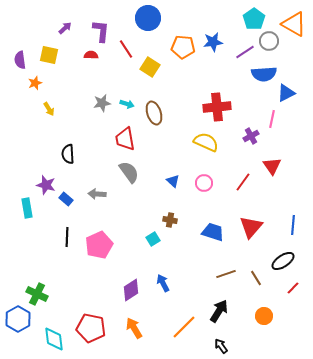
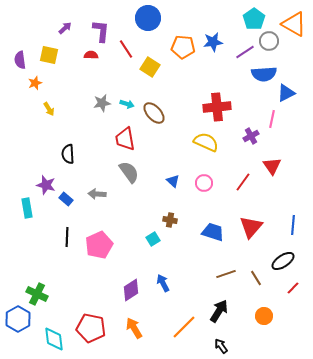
brown ellipse at (154, 113): rotated 25 degrees counterclockwise
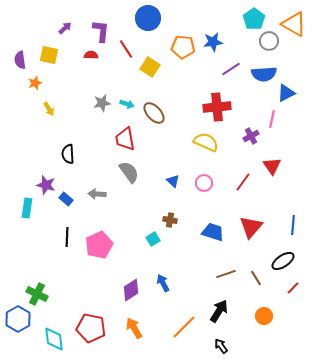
purple line at (245, 52): moved 14 px left, 17 px down
cyan rectangle at (27, 208): rotated 18 degrees clockwise
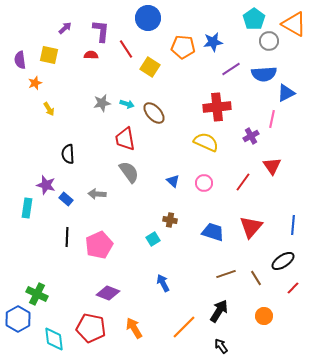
purple diamond at (131, 290): moved 23 px left, 3 px down; rotated 55 degrees clockwise
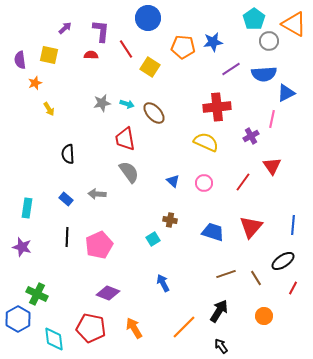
purple star at (46, 185): moved 24 px left, 62 px down
red line at (293, 288): rotated 16 degrees counterclockwise
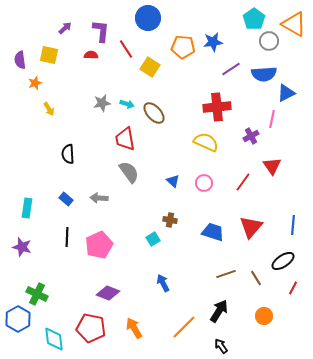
gray arrow at (97, 194): moved 2 px right, 4 px down
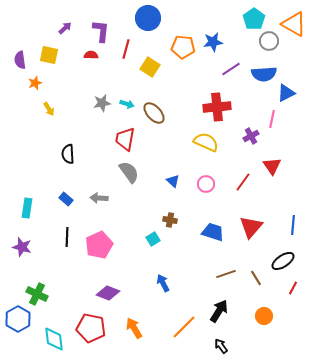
red line at (126, 49): rotated 48 degrees clockwise
red trapezoid at (125, 139): rotated 20 degrees clockwise
pink circle at (204, 183): moved 2 px right, 1 px down
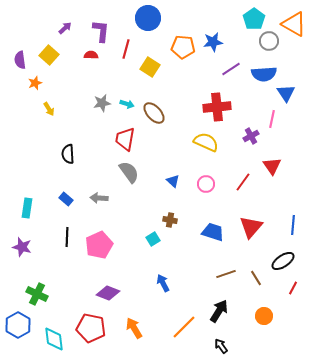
yellow square at (49, 55): rotated 30 degrees clockwise
blue triangle at (286, 93): rotated 36 degrees counterclockwise
blue hexagon at (18, 319): moved 6 px down
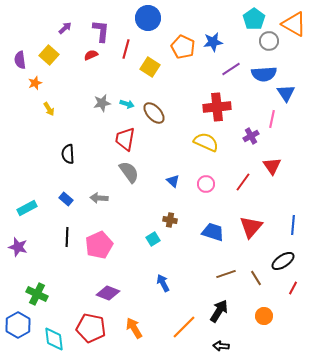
orange pentagon at (183, 47): rotated 20 degrees clockwise
red semicircle at (91, 55): rotated 24 degrees counterclockwise
cyan rectangle at (27, 208): rotated 54 degrees clockwise
purple star at (22, 247): moved 4 px left
black arrow at (221, 346): rotated 49 degrees counterclockwise
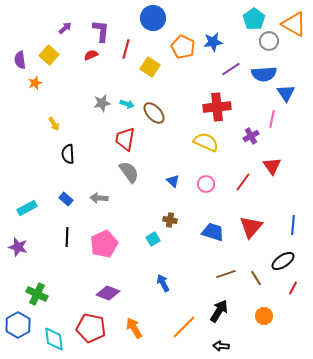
blue circle at (148, 18): moved 5 px right
yellow arrow at (49, 109): moved 5 px right, 15 px down
pink pentagon at (99, 245): moved 5 px right, 1 px up
